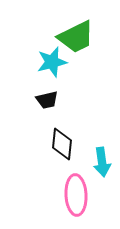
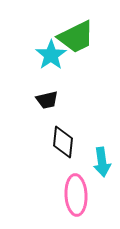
cyan star: moved 1 px left, 7 px up; rotated 20 degrees counterclockwise
black diamond: moved 1 px right, 2 px up
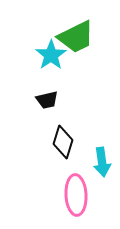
black diamond: rotated 12 degrees clockwise
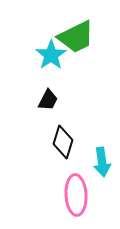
black trapezoid: moved 1 px right; rotated 50 degrees counterclockwise
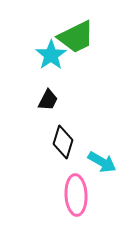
cyan arrow: rotated 52 degrees counterclockwise
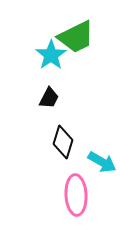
black trapezoid: moved 1 px right, 2 px up
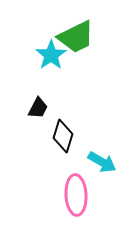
black trapezoid: moved 11 px left, 10 px down
black diamond: moved 6 px up
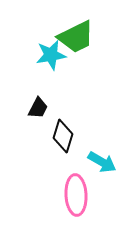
cyan star: rotated 24 degrees clockwise
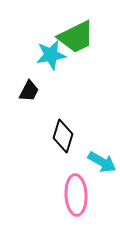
black trapezoid: moved 9 px left, 17 px up
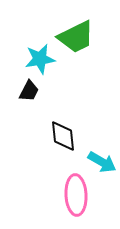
cyan star: moved 11 px left, 4 px down
black diamond: rotated 24 degrees counterclockwise
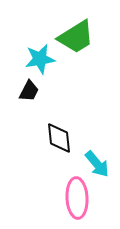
green trapezoid: rotated 6 degrees counterclockwise
black diamond: moved 4 px left, 2 px down
cyan arrow: moved 5 px left, 2 px down; rotated 20 degrees clockwise
pink ellipse: moved 1 px right, 3 px down
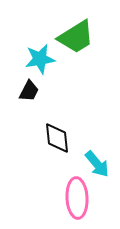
black diamond: moved 2 px left
